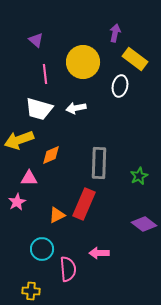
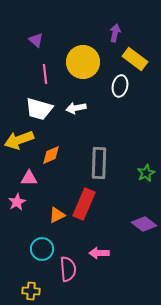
green star: moved 7 px right, 3 px up
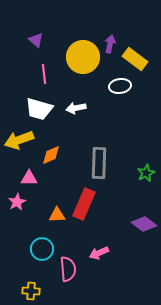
purple arrow: moved 5 px left, 11 px down
yellow circle: moved 5 px up
pink line: moved 1 px left
white ellipse: rotated 70 degrees clockwise
orange triangle: rotated 24 degrees clockwise
pink arrow: rotated 24 degrees counterclockwise
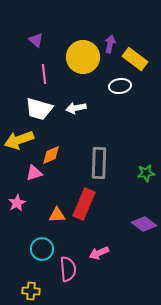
green star: rotated 18 degrees clockwise
pink triangle: moved 5 px right, 5 px up; rotated 18 degrees counterclockwise
pink star: moved 1 px down
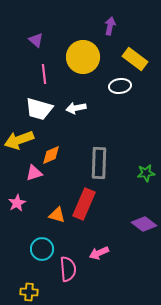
purple arrow: moved 18 px up
orange triangle: rotated 18 degrees clockwise
yellow cross: moved 2 px left, 1 px down
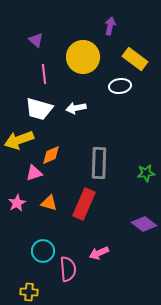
orange triangle: moved 8 px left, 12 px up
cyan circle: moved 1 px right, 2 px down
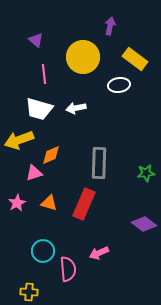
white ellipse: moved 1 px left, 1 px up
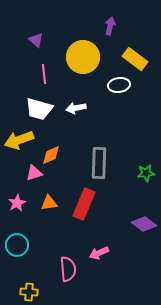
orange triangle: rotated 24 degrees counterclockwise
cyan circle: moved 26 px left, 6 px up
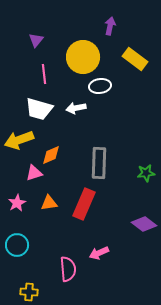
purple triangle: rotated 28 degrees clockwise
white ellipse: moved 19 px left, 1 px down
